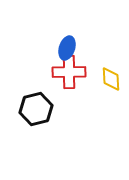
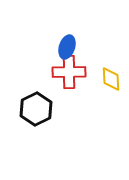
blue ellipse: moved 1 px up
black hexagon: rotated 12 degrees counterclockwise
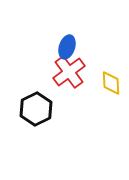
red cross: rotated 36 degrees counterclockwise
yellow diamond: moved 4 px down
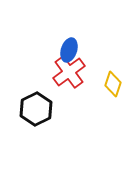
blue ellipse: moved 2 px right, 3 px down
yellow diamond: moved 2 px right, 1 px down; rotated 20 degrees clockwise
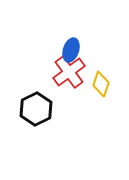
blue ellipse: moved 2 px right
yellow diamond: moved 12 px left
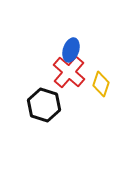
red cross: rotated 12 degrees counterclockwise
black hexagon: moved 8 px right, 4 px up; rotated 16 degrees counterclockwise
